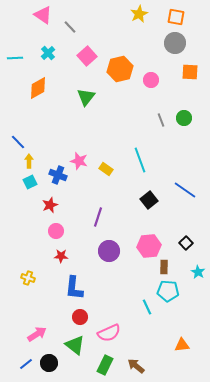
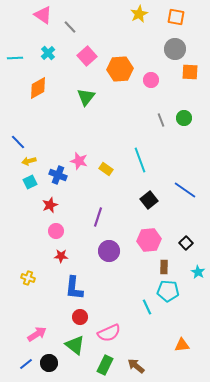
gray circle at (175, 43): moved 6 px down
orange hexagon at (120, 69): rotated 10 degrees clockwise
yellow arrow at (29, 161): rotated 104 degrees counterclockwise
pink hexagon at (149, 246): moved 6 px up
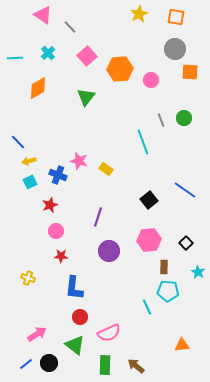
cyan line at (140, 160): moved 3 px right, 18 px up
green rectangle at (105, 365): rotated 24 degrees counterclockwise
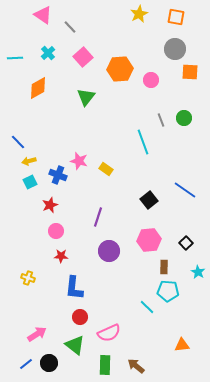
pink square at (87, 56): moved 4 px left, 1 px down
cyan line at (147, 307): rotated 21 degrees counterclockwise
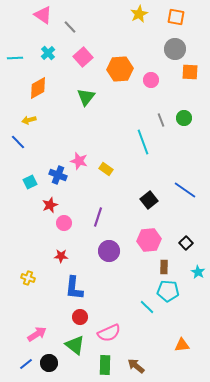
yellow arrow at (29, 161): moved 41 px up
pink circle at (56, 231): moved 8 px right, 8 px up
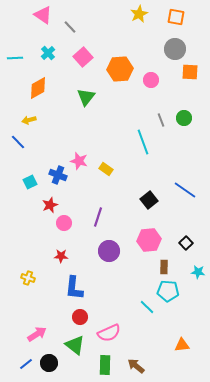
cyan star at (198, 272): rotated 24 degrees counterclockwise
